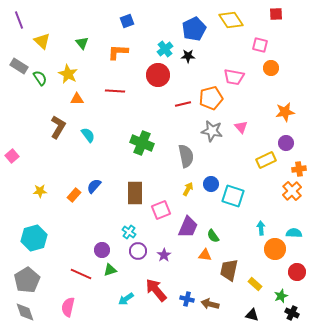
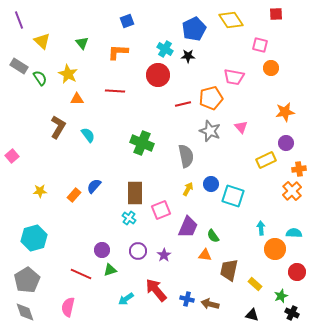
cyan cross at (165, 49): rotated 21 degrees counterclockwise
gray star at (212, 131): moved 2 px left; rotated 10 degrees clockwise
cyan cross at (129, 232): moved 14 px up
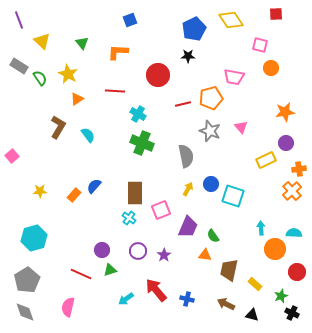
blue square at (127, 21): moved 3 px right, 1 px up
cyan cross at (165, 49): moved 27 px left, 65 px down
orange triangle at (77, 99): rotated 32 degrees counterclockwise
brown arrow at (210, 304): moved 16 px right; rotated 12 degrees clockwise
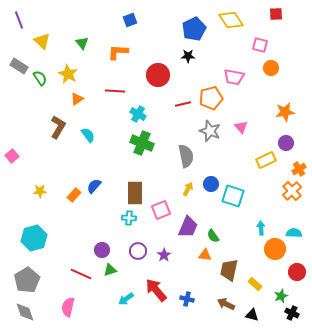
orange cross at (299, 169): rotated 24 degrees counterclockwise
cyan cross at (129, 218): rotated 32 degrees counterclockwise
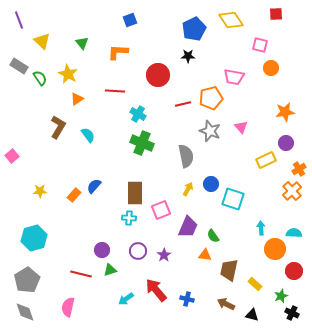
cyan square at (233, 196): moved 3 px down
red circle at (297, 272): moved 3 px left, 1 px up
red line at (81, 274): rotated 10 degrees counterclockwise
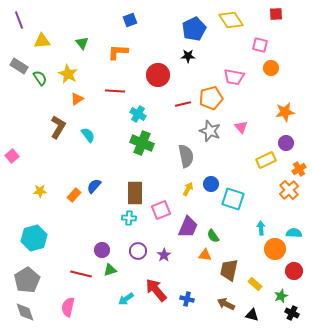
yellow triangle at (42, 41): rotated 48 degrees counterclockwise
orange cross at (292, 191): moved 3 px left, 1 px up
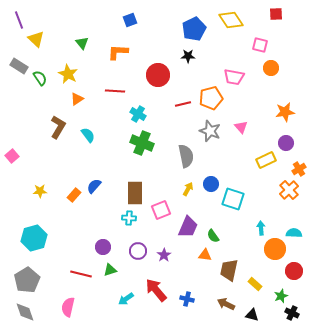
yellow triangle at (42, 41): moved 6 px left, 2 px up; rotated 48 degrees clockwise
purple circle at (102, 250): moved 1 px right, 3 px up
